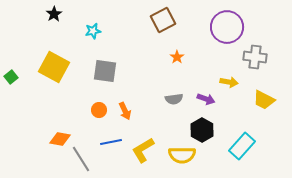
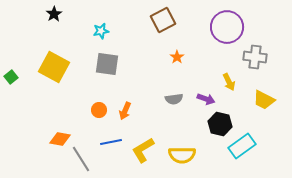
cyan star: moved 8 px right
gray square: moved 2 px right, 7 px up
yellow arrow: rotated 54 degrees clockwise
orange arrow: rotated 48 degrees clockwise
black hexagon: moved 18 px right, 6 px up; rotated 15 degrees counterclockwise
cyan rectangle: rotated 12 degrees clockwise
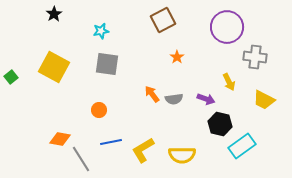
orange arrow: moved 27 px right, 17 px up; rotated 120 degrees clockwise
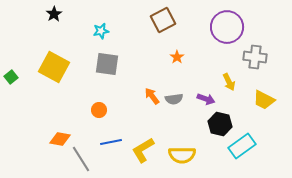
orange arrow: moved 2 px down
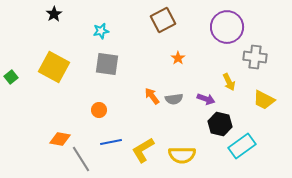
orange star: moved 1 px right, 1 px down
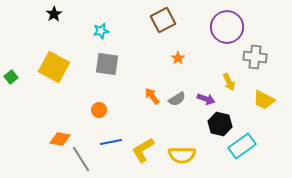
gray semicircle: moved 3 px right; rotated 24 degrees counterclockwise
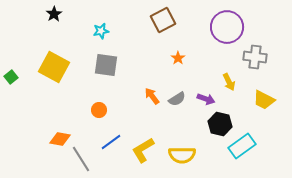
gray square: moved 1 px left, 1 px down
blue line: rotated 25 degrees counterclockwise
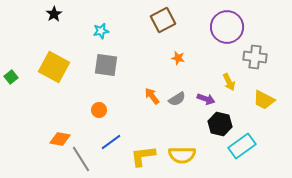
orange star: rotated 24 degrees counterclockwise
yellow L-shape: moved 6 px down; rotated 24 degrees clockwise
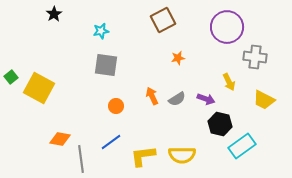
orange star: rotated 24 degrees counterclockwise
yellow square: moved 15 px left, 21 px down
orange arrow: rotated 12 degrees clockwise
orange circle: moved 17 px right, 4 px up
gray line: rotated 24 degrees clockwise
